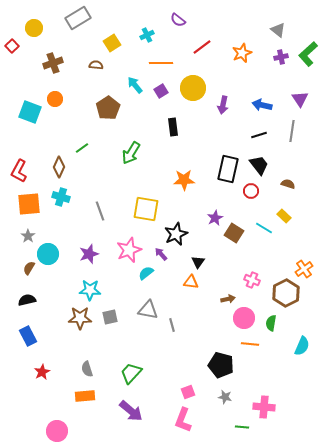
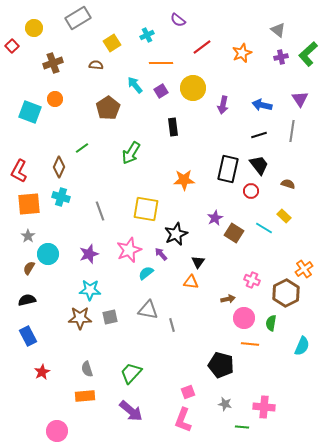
gray star at (225, 397): moved 7 px down
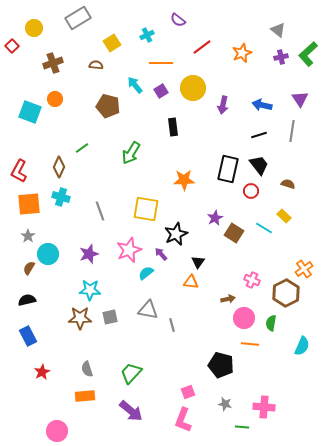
brown pentagon at (108, 108): moved 2 px up; rotated 25 degrees counterclockwise
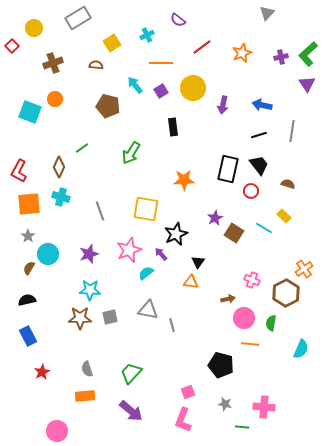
gray triangle at (278, 30): moved 11 px left, 17 px up; rotated 35 degrees clockwise
purple triangle at (300, 99): moved 7 px right, 15 px up
cyan semicircle at (302, 346): moved 1 px left, 3 px down
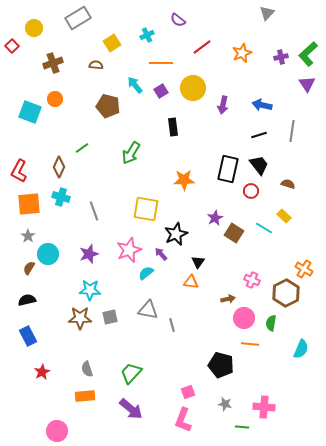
gray line at (100, 211): moved 6 px left
orange cross at (304, 269): rotated 24 degrees counterclockwise
purple arrow at (131, 411): moved 2 px up
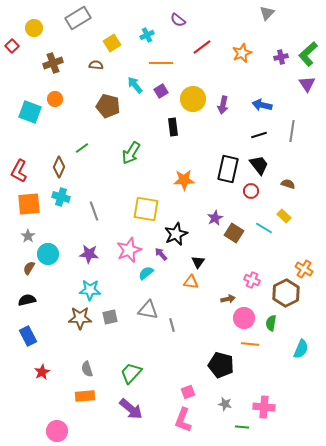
yellow circle at (193, 88): moved 11 px down
purple star at (89, 254): rotated 24 degrees clockwise
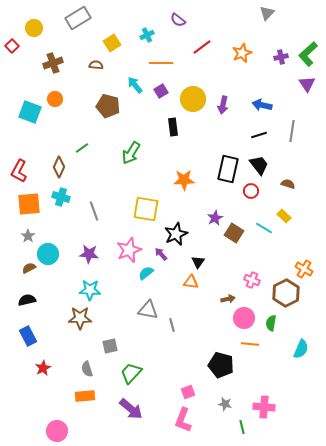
brown semicircle at (29, 268): rotated 32 degrees clockwise
gray square at (110, 317): moved 29 px down
red star at (42, 372): moved 1 px right, 4 px up
green line at (242, 427): rotated 72 degrees clockwise
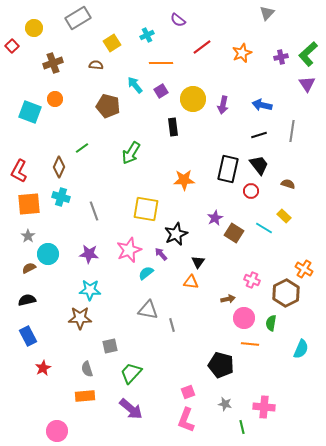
pink L-shape at (183, 420): moved 3 px right
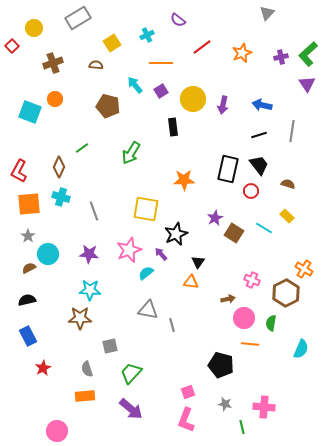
yellow rectangle at (284, 216): moved 3 px right
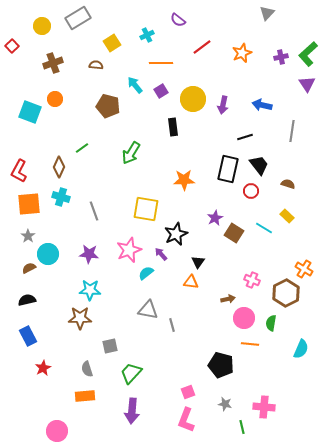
yellow circle at (34, 28): moved 8 px right, 2 px up
black line at (259, 135): moved 14 px left, 2 px down
purple arrow at (131, 409): moved 1 px right, 2 px down; rotated 55 degrees clockwise
